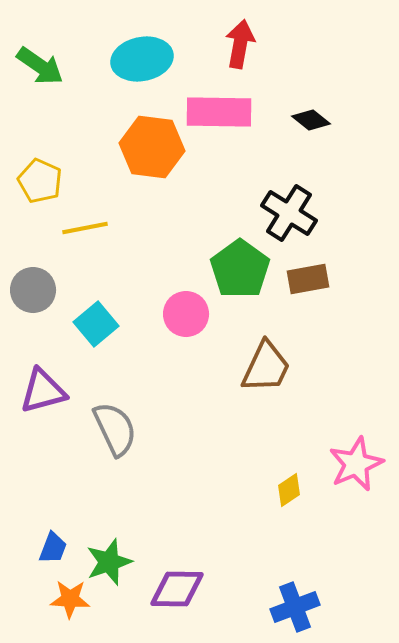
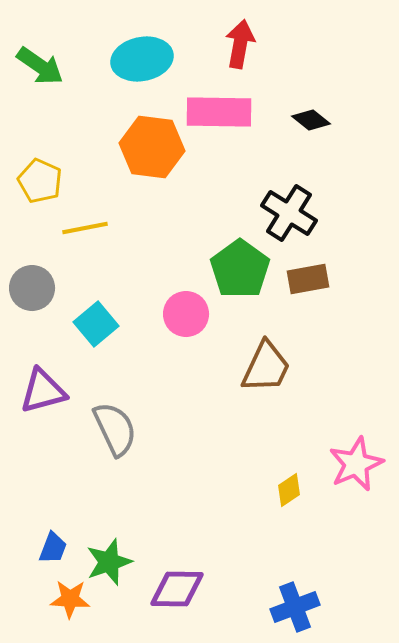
gray circle: moved 1 px left, 2 px up
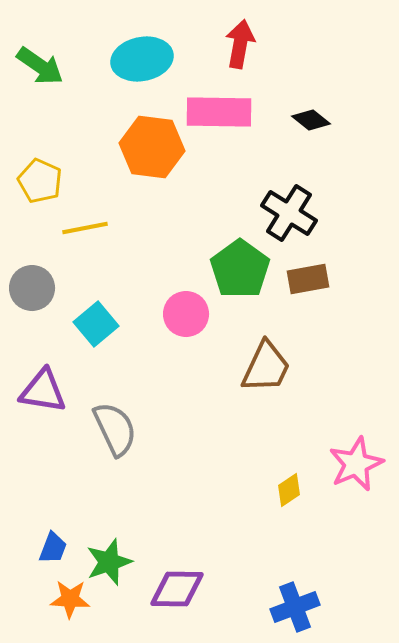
purple triangle: rotated 24 degrees clockwise
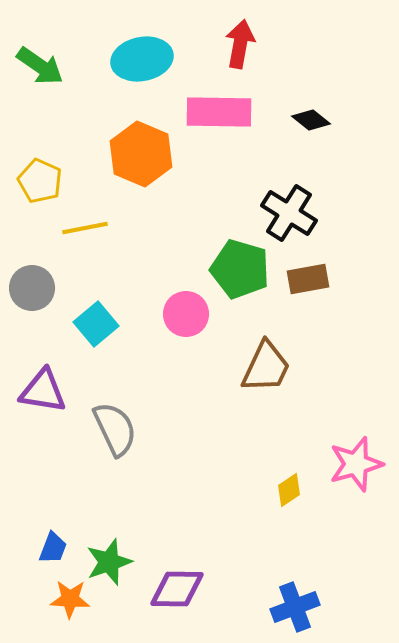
orange hexagon: moved 11 px left, 7 px down; rotated 16 degrees clockwise
green pentagon: rotated 20 degrees counterclockwise
pink star: rotated 8 degrees clockwise
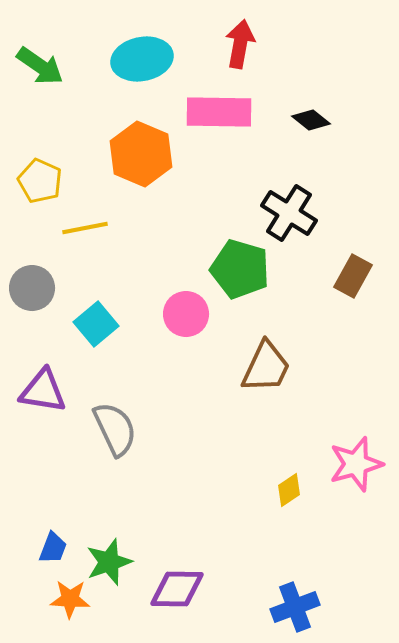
brown rectangle: moved 45 px right, 3 px up; rotated 51 degrees counterclockwise
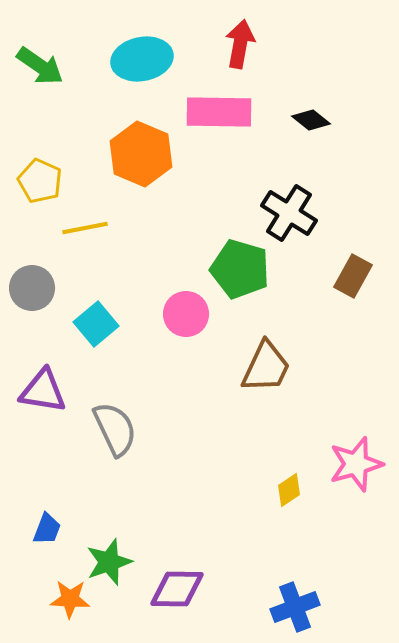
blue trapezoid: moved 6 px left, 19 px up
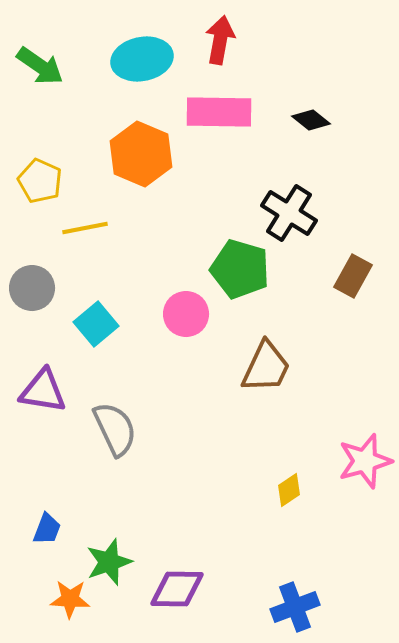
red arrow: moved 20 px left, 4 px up
pink star: moved 9 px right, 3 px up
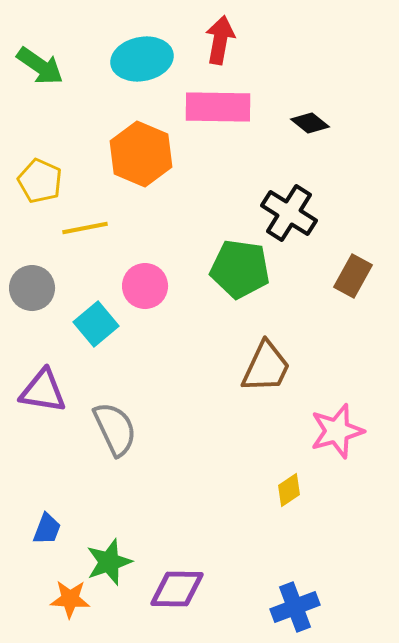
pink rectangle: moved 1 px left, 5 px up
black diamond: moved 1 px left, 3 px down
green pentagon: rotated 8 degrees counterclockwise
pink circle: moved 41 px left, 28 px up
pink star: moved 28 px left, 30 px up
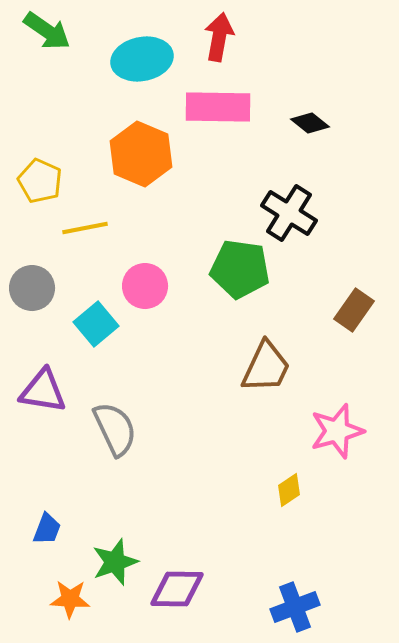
red arrow: moved 1 px left, 3 px up
green arrow: moved 7 px right, 35 px up
brown rectangle: moved 1 px right, 34 px down; rotated 6 degrees clockwise
green star: moved 6 px right
